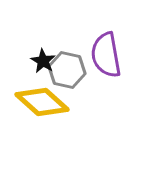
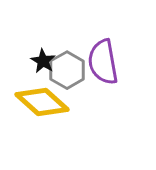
purple semicircle: moved 3 px left, 7 px down
gray hexagon: rotated 18 degrees clockwise
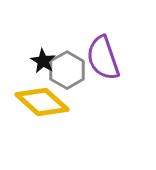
purple semicircle: moved 4 px up; rotated 9 degrees counterclockwise
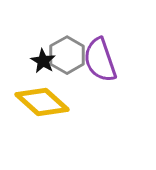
purple semicircle: moved 3 px left, 2 px down
gray hexagon: moved 15 px up
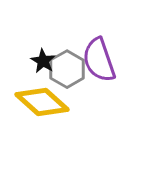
gray hexagon: moved 14 px down
purple semicircle: moved 1 px left
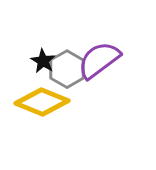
purple semicircle: rotated 72 degrees clockwise
yellow diamond: rotated 20 degrees counterclockwise
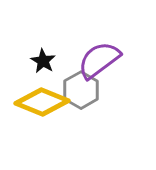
gray hexagon: moved 14 px right, 21 px down
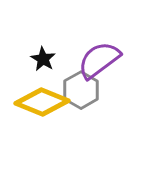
black star: moved 2 px up
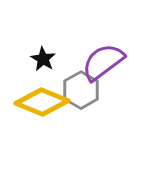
purple semicircle: moved 4 px right, 2 px down
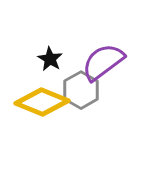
black star: moved 7 px right
